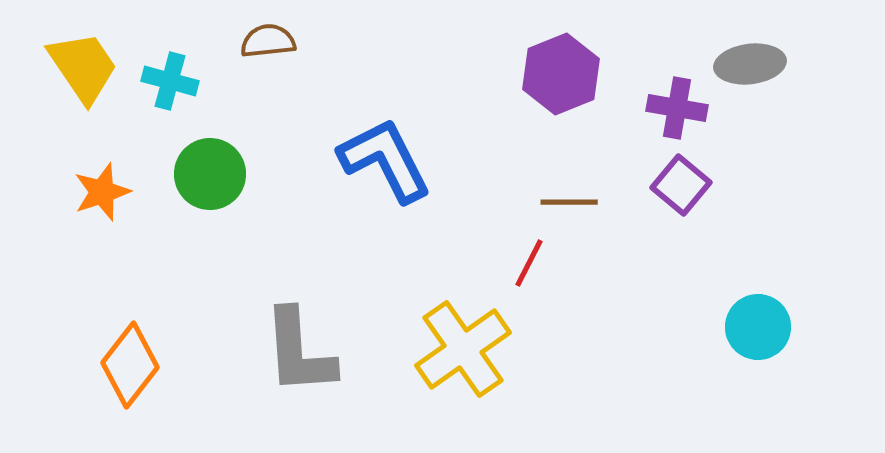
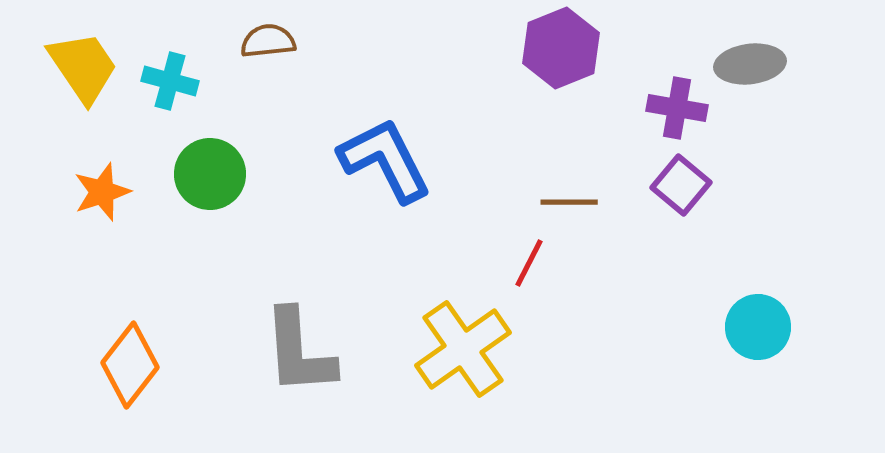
purple hexagon: moved 26 px up
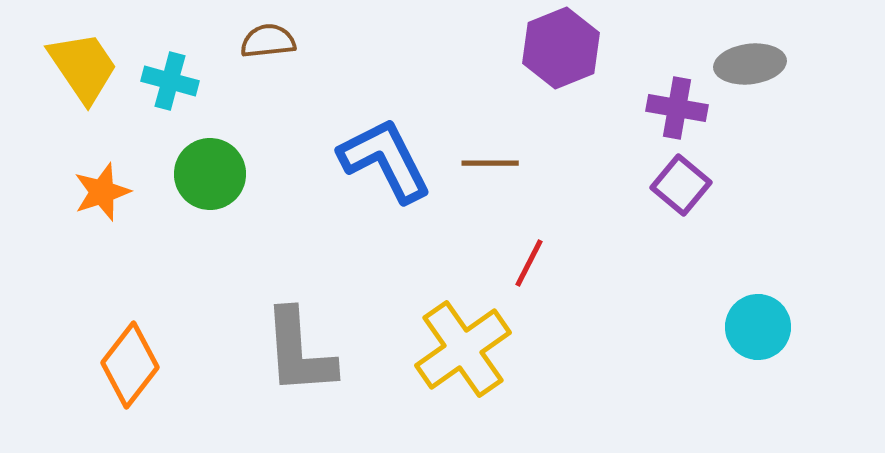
brown line: moved 79 px left, 39 px up
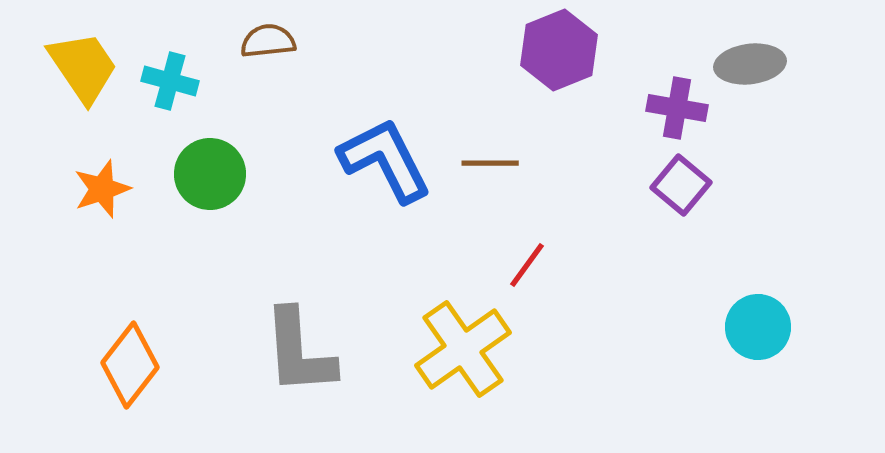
purple hexagon: moved 2 px left, 2 px down
orange star: moved 3 px up
red line: moved 2 px left, 2 px down; rotated 9 degrees clockwise
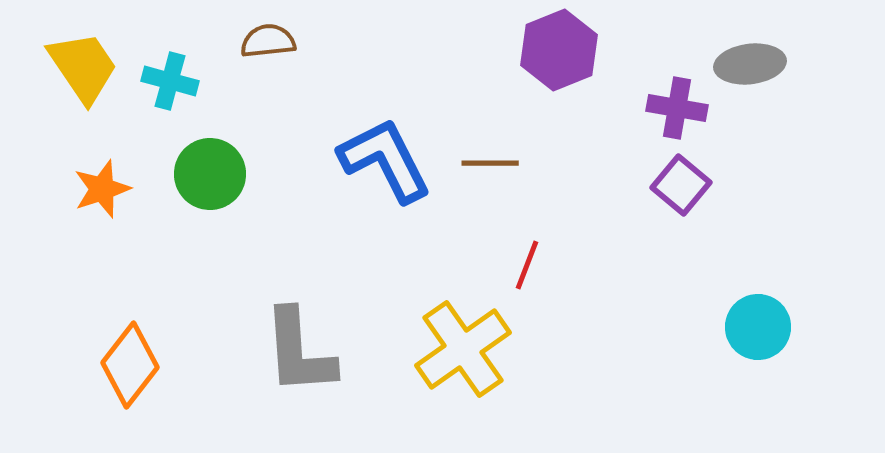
red line: rotated 15 degrees counterclockwise
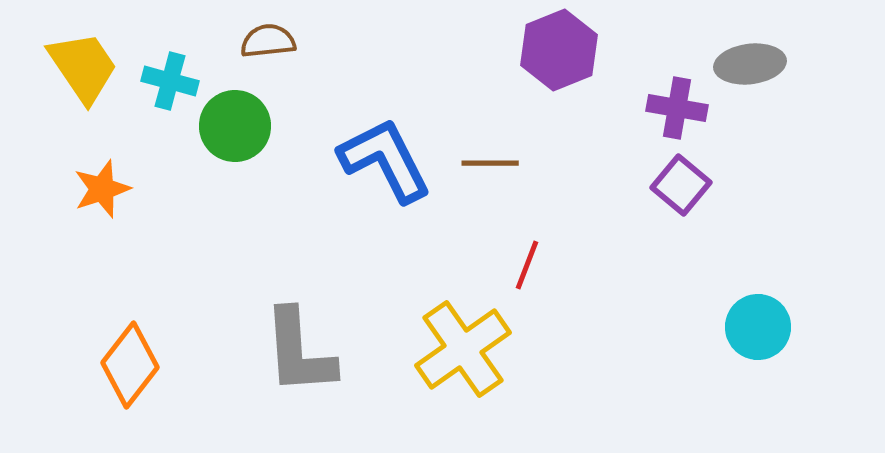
green circle: moved 25 px right, 48 px up
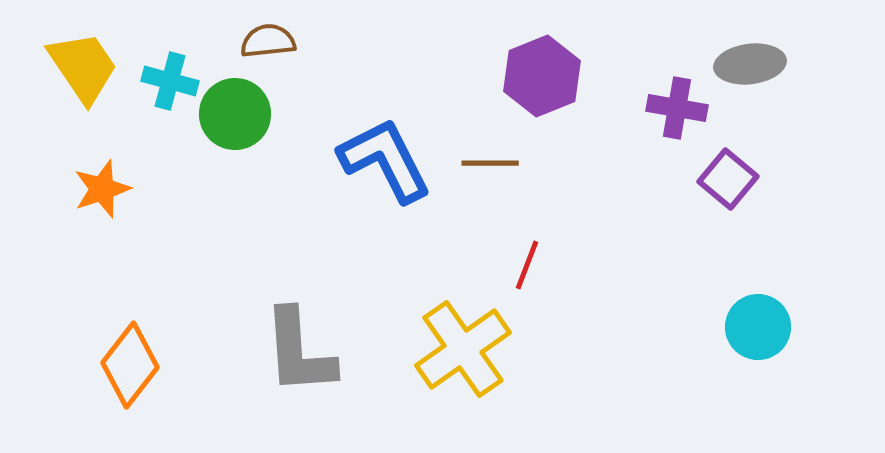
purple hexagon: moved 17 px left, 26 px down
green circle: moved 12 px up
purple square: moved 47 px right, 6 px up
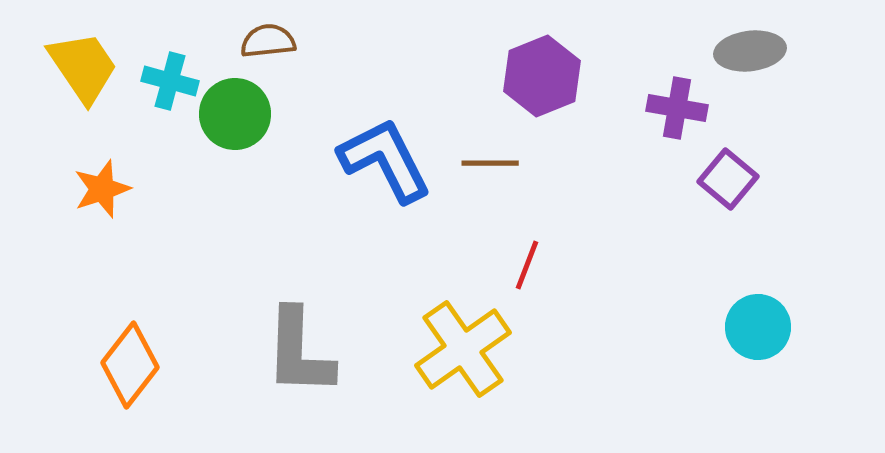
gray ellipse: moved 13 px up
gray L-shape: rotated 6 degrees clockwise
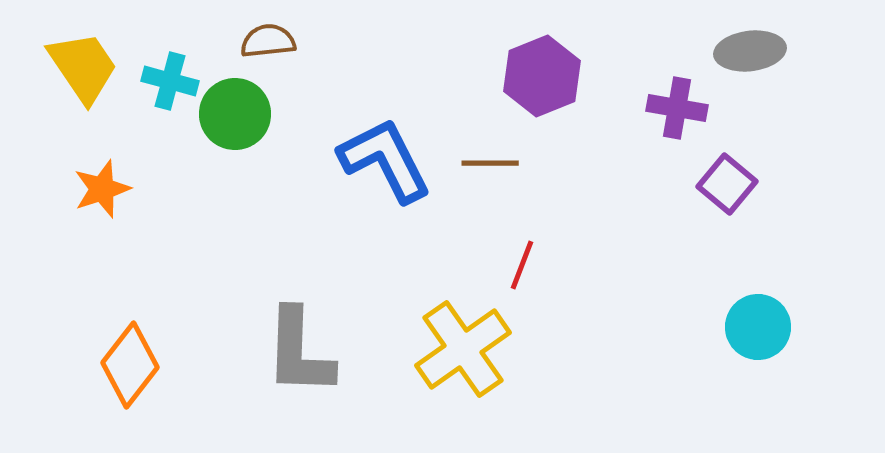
purple square: moved 1 px left, 5 px down
red line: moved 5 px left
